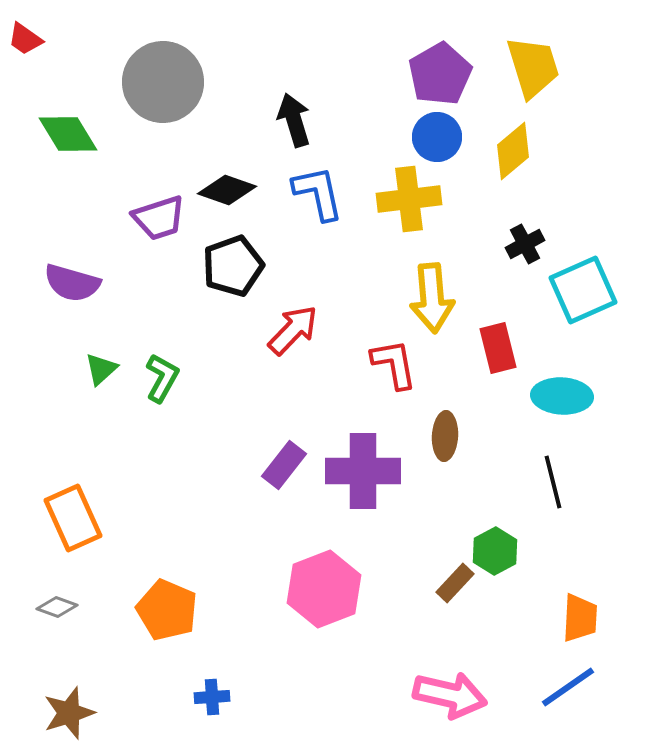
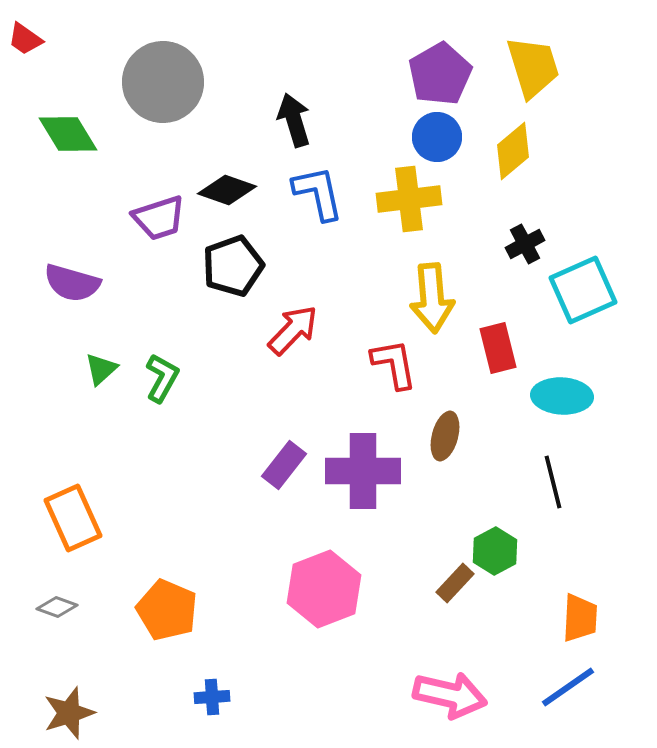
brown ellipse: rotated 12 degrees clockwise
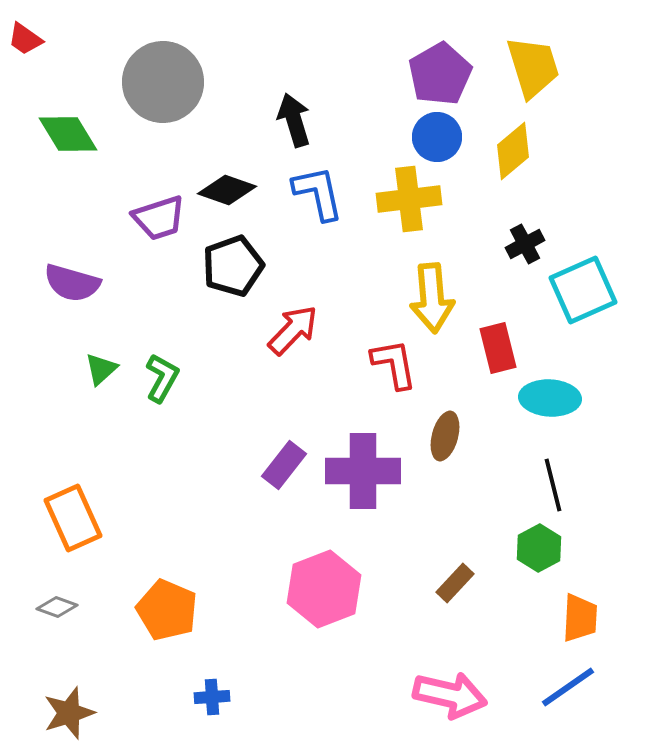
cyan ellipse: moved 12 px left, 2 px down
black line: moved 3 px down
green hexagon: moved 44 px right, 3 px up
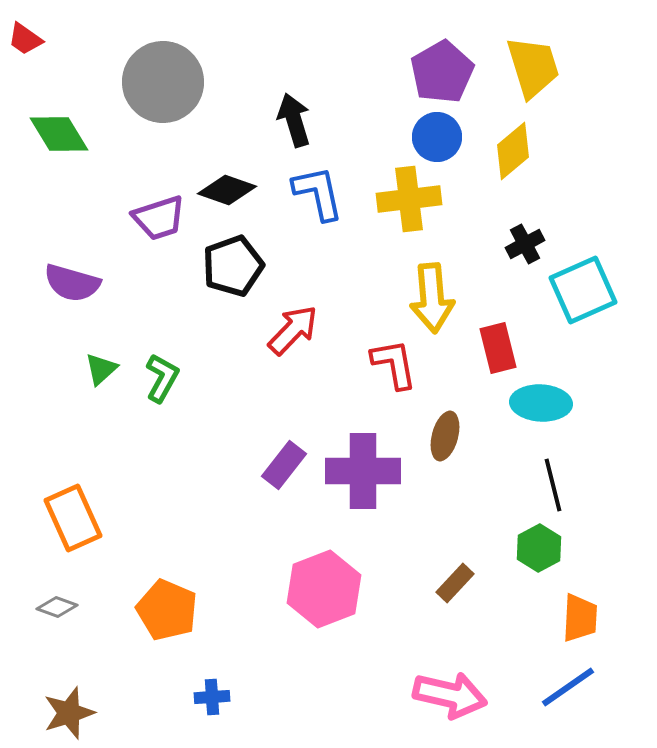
purple pentagon: moved 2 px right, 2 px up
green diamond: moved 9 px left
cyan ellipse: moved 9 px left, 5 px down
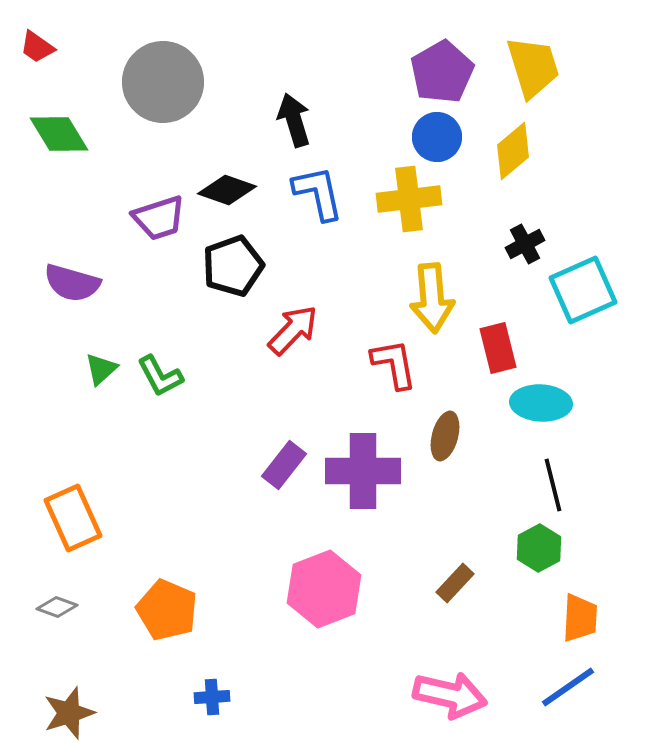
red trapezoid: moved 12 px right, 8 px down
green L-shape: moved 2 px left, 2 px up; rotated 123 degrees clockwise
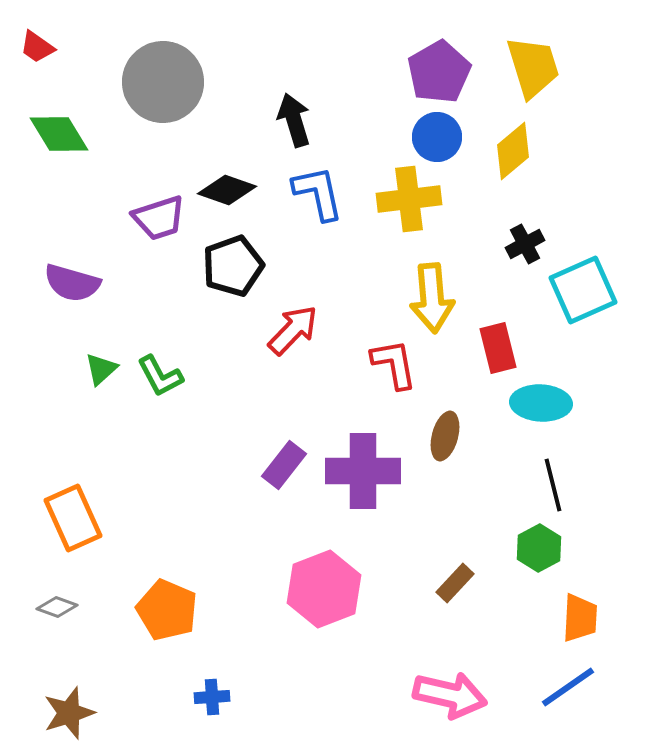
purple pentagon: moved 3 px left
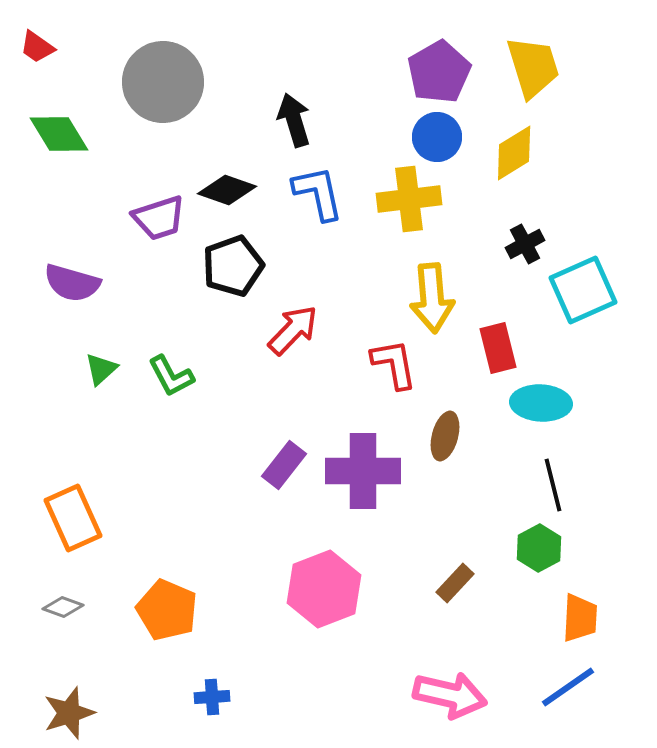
yellow diamond: moved 1 px right, 2 px down; rotated 8 degrees clockwise
green L-shape: moved 11 px right
gray diamond: moved 6 px right
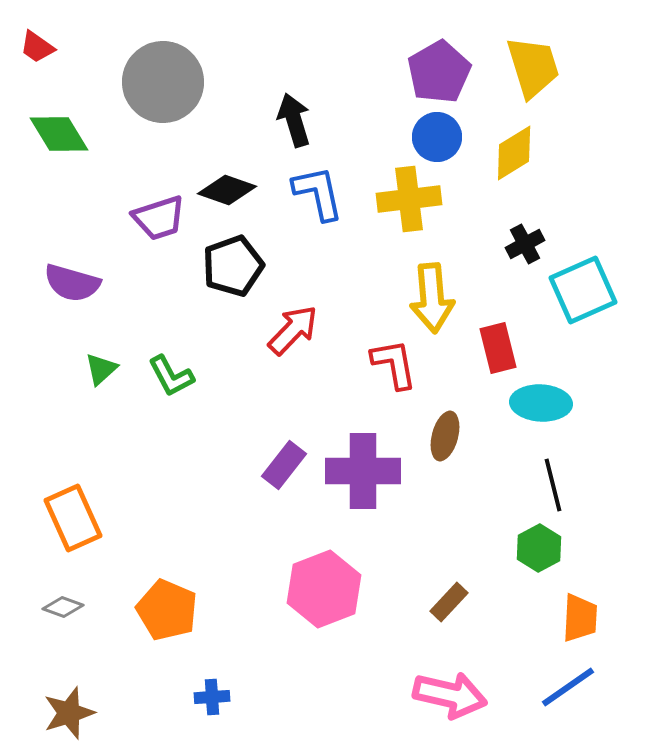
brown rectangle: moved 6 px left, 19 px down
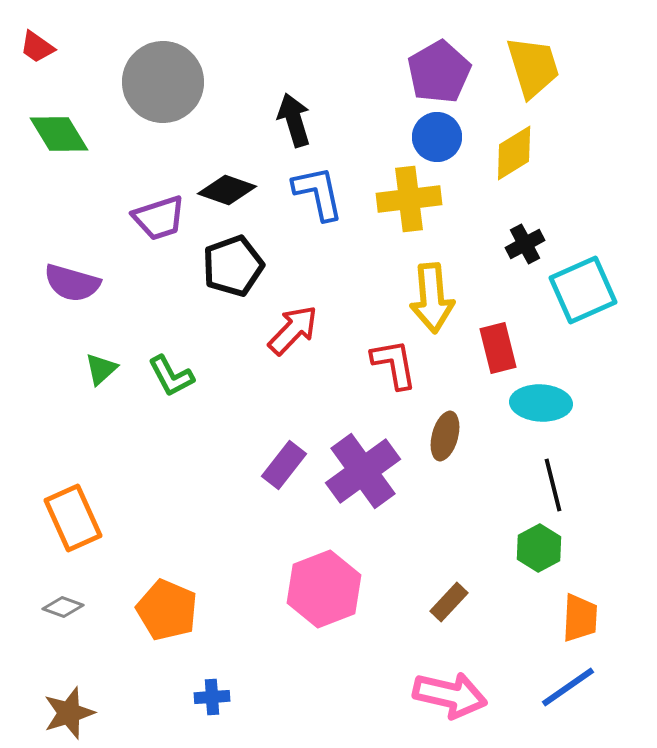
purple cross: rotated 36 degrees counterclockwise
